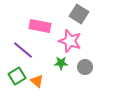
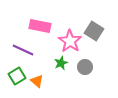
gray square: moved 15 px right, 17 px down
pink star: rotated 15 degrees clockwise
purple line: rotated 15 degrees counterclockwise
green star: rotated 24 degrees counterclockwise
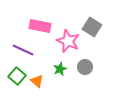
gray square: moved 2 px left, 4 px up
pink star: moved 2 px left; rotated 10 degrees counterclockwise
green star: moved 1 px left, 6 px down
green square: rotated 18 degrees counterclockwise
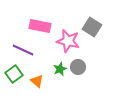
pink star: rotated 10 degrees counterclockwise
gray circle: moved 7 px left
green square: moved 3 px left, 2 px up; rotated 12 degrees clockwise
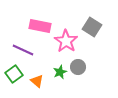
pink star: moved 2 px left; rotated 20 degrees clockwise
green star: moved 3 px down
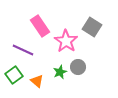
pink rectangle: rotated 45 degrees clockwise
green square: moved 1 px down
